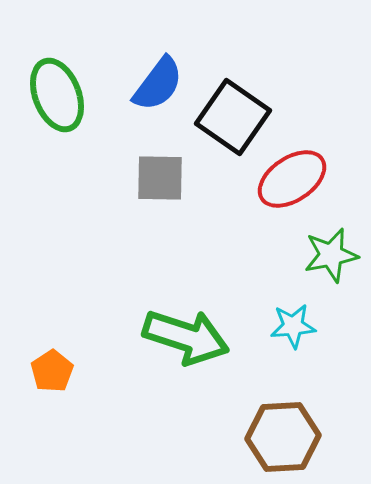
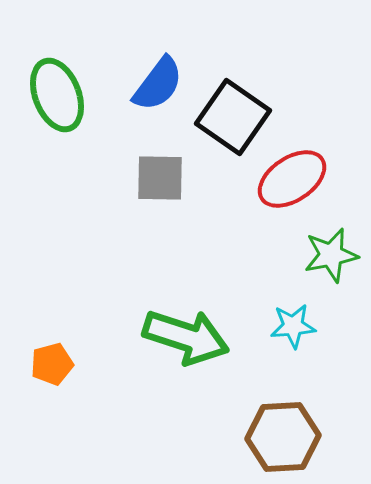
orange pentagon: moved 7 px up; rotated 18 degrees clockwise
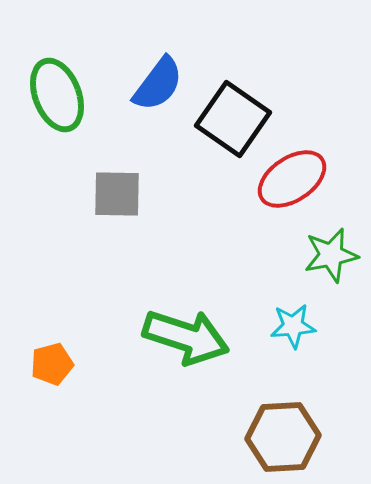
black square: moved 2 px down
gray square: moved 43 px left, 16 px down
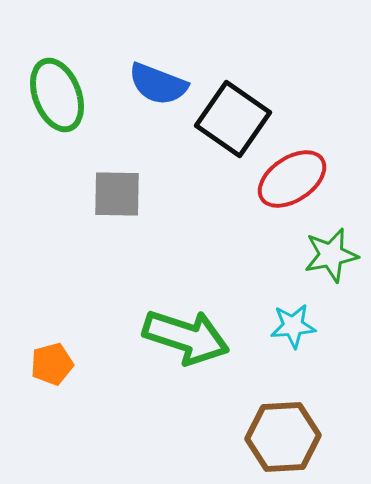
blue semicircle: rotated 74 degrees clockwise
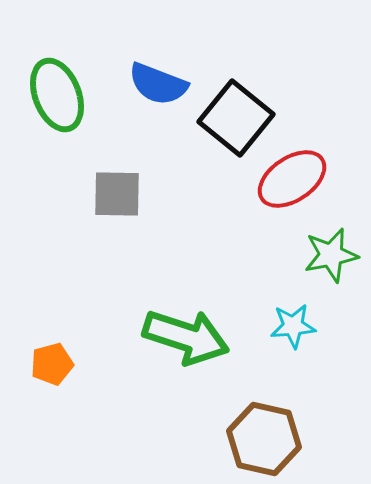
black square: moved 3 px right, 1 px up; rotated 4 degrees clockwise
brown hexagon: moved 19 px left, 2 px down; rotated 16 degrees clockwise
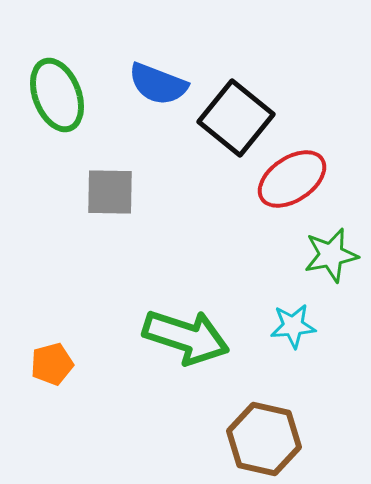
gray square: moved 7 px left, 2 px up
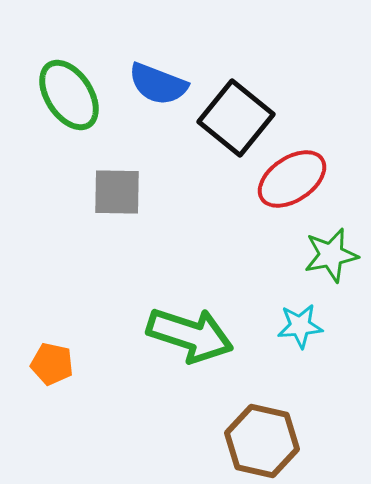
green ellipse: moved 12 px right; rotated 12 degrees counterclockwise
gray square: moved 7 px right
cyan star: moved 7 px right
green arrow: moved 4 px right, 2 px up
orange pentagon: rotated 27 degrees clockwise
brown hexagon: moved 2 px left, 2 px down
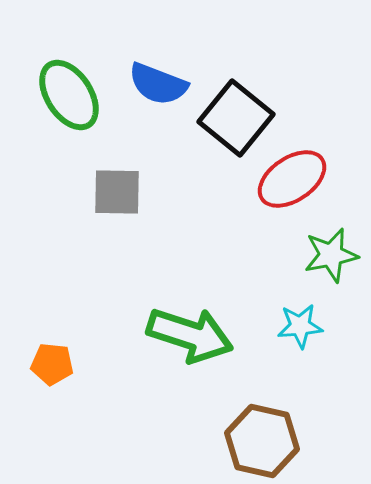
orange pentagon: rotated 6 degrees counterclockwise
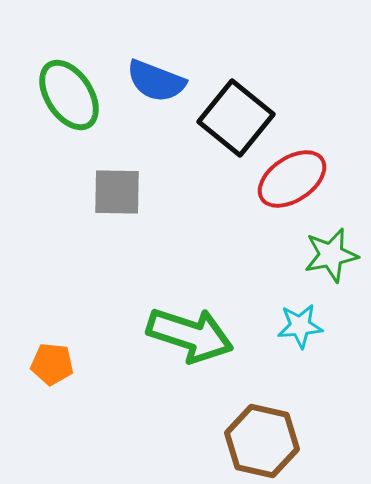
blue semicircle: moved 2 px left, 3 px up
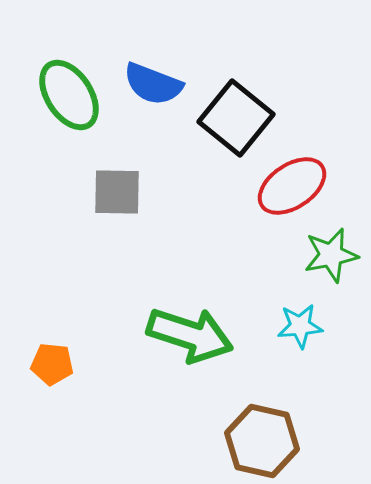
blue semicircle: moved 3 px left, 3 px down
red ellipse: moved 7 px down
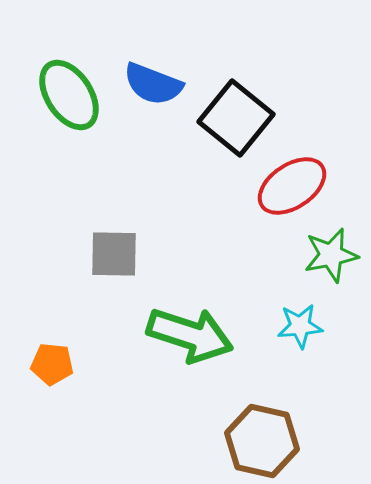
gray square: moved 3 px left, 62 px down
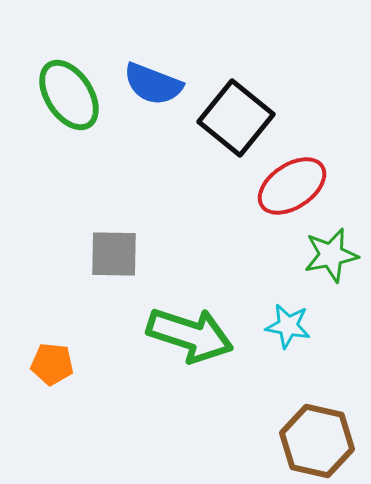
cyan star: moved 12 px left; rotated 15 degrees clockwise
brown hexagon: moved 55 px right
